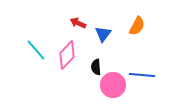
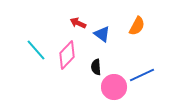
blue triangle: moved 1 px left; rotated 30 degrees counterclockwise
blue line: rotated 30 degrees counterclockwise
pink circle: moved 1 px right, 2 px down
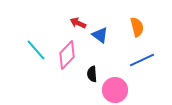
orange semicircle: moved 1 px down; rotated 42 degrees counterclockwise
blue triangle: moved 2 px left, 1 px down
black semicircle: moved 4 px left, 7 px down
blue line: moved 15 px up
pink circle: moved 1 px right, 3 px down
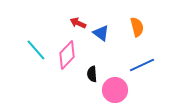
blue triangle: moved 1 px right, 2 px up
blue line: moved 5 px down
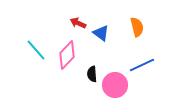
pink circle: moved 5 px up
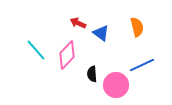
pink circle: moved 1 px right
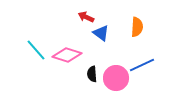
red arrow: moved 8 px right, 6 px up
orange semicircle: rotated 18 degrees clockwise
pink diamond: rotated 64 degrees clockwise
pink circle: moved 7 px up
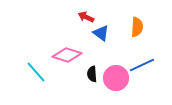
cyan line: moved 22 px down
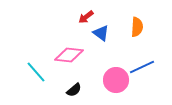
red arrow: rotated 63 degrees counterclockwise
pink diamond: moved 2 px right; rotated 12 degrees counterclockwise
blue line: moved 2 px down
black semicircle: moved 18 px left, 16 px down; rotated 126 degrees counterclockwise
pink circle: moved 2 px down
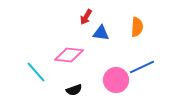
red arrow: rotated 21 degrees counterclockwise
blue triangle: rotated 30 degrees counterclockwise
black semicircle: rotated 21 degrees clockwise
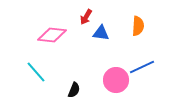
orange semicircle: moved 1 px right, 1 px up
pink diamond: moved 17 px left, 20 px up
black semicircle: rotated 49 degrees counterclockwise
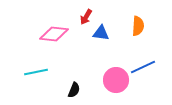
pink diamond: moved 2 px right, 1 px up
blue line: moved 1 px right
cyan line: rotated 60 degrees counterclockwise
